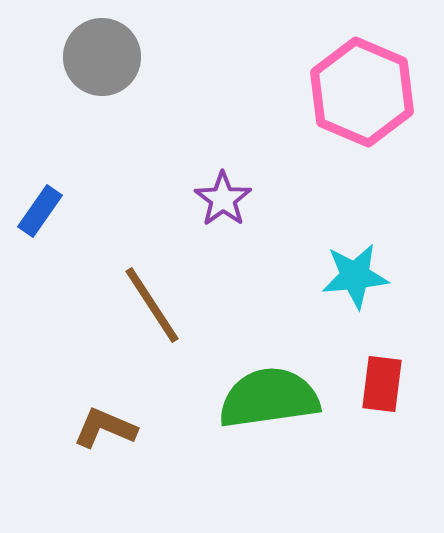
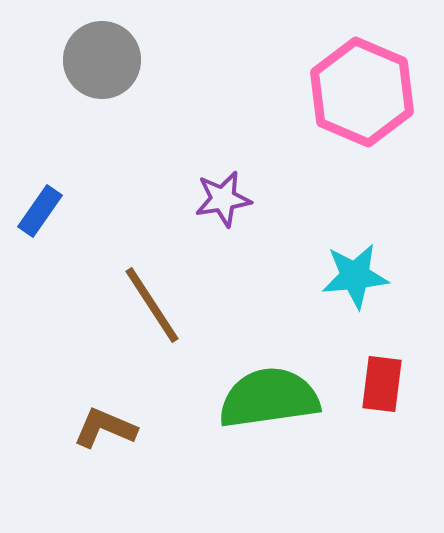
gray circle: moved 3 px down
purple star: rotated 26 degrees clockwise
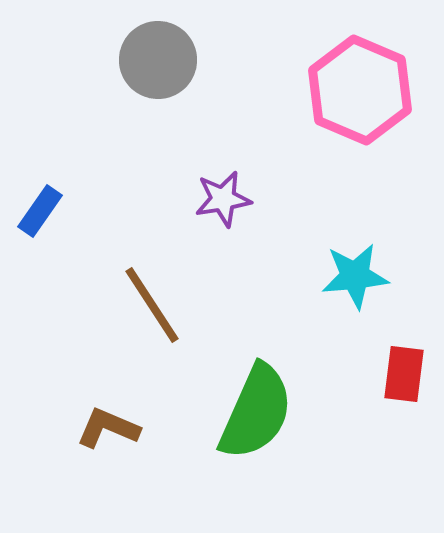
gray circle: moved 56 px right
pink hexagon: moved 2 px left, 2 px up
red rectangle: moved 22 px right, 10 px up
green semicircle: moved 13 px left, 14 px down; rotated 122 degrees clockwise
brown L-shape: moved 3 px right
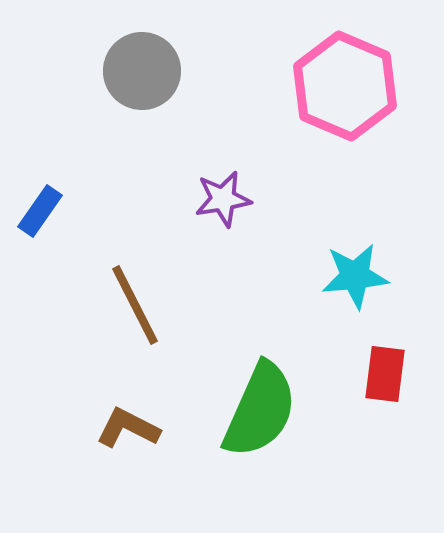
gray circle: moved 16 px left, 11 px down
pink hexagon: moved 15 px left, 4 px up
brown line: moved 17 px left; rotated 6 degrees clockwise
red rectangle: moved 19 px left
green semicircle: moved 4 px right, 2 px up
brown L-shape: moved 20 px right; rotated 4 degrees clockwise
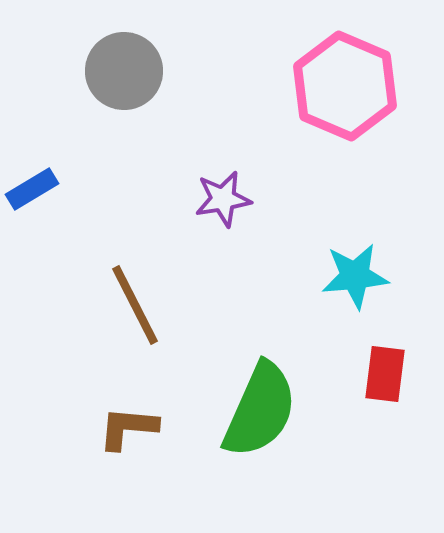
gray circle: moved 18 px left
blue rectangle: moved 8 px left, 22 px up; rotated 24 degrees clockwise
brown L-shape: rotated 22 degrees counterclockwise
